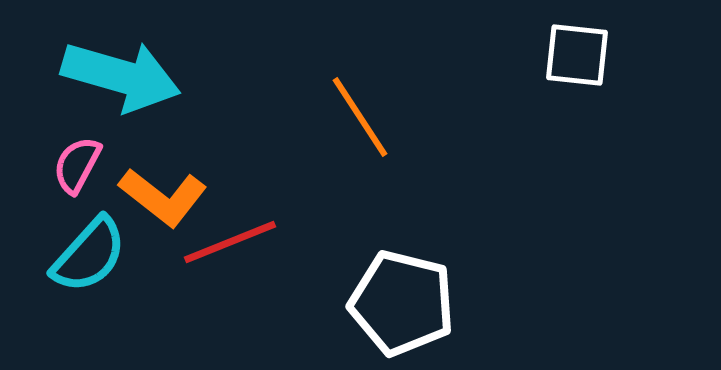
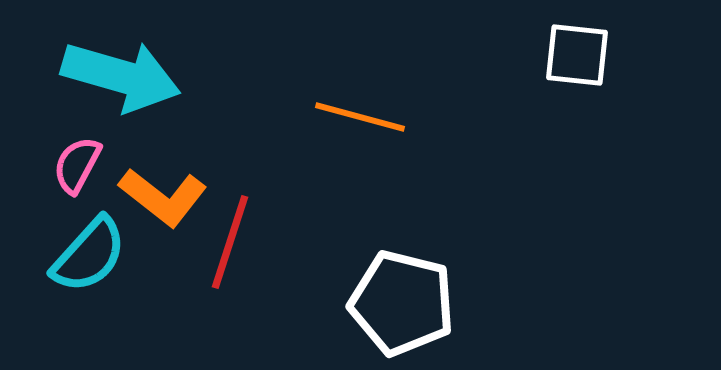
orange line: rotated 42 degrees counterclockwise
red line: rotated 50 degrees counterclockwise
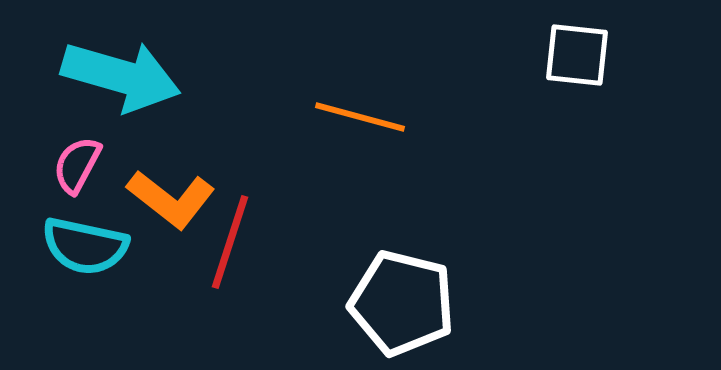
orange L-shape: moved 8 px right, 2 px down
cyan semicircle: moved 4 px left, 9 px up; rotated 60 degrees clockwise
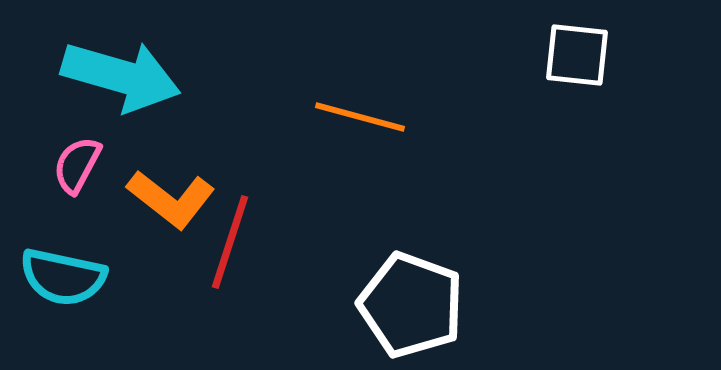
cyan semicircle: moved 22 px left, 31 px down
white pentagon: moved 9 px right, 2 px down; rotated 6 degrees clockwise
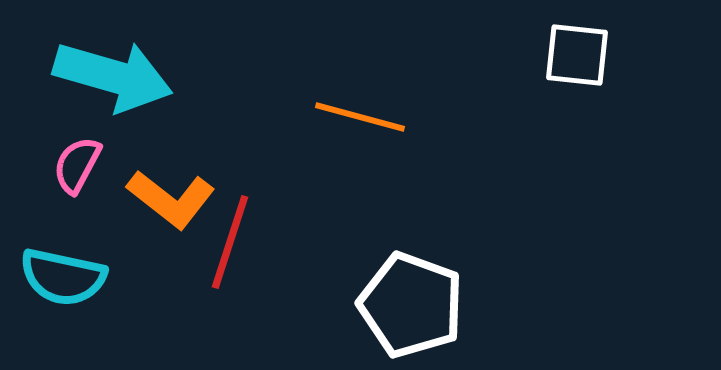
cyan arrow: moved 8 px left
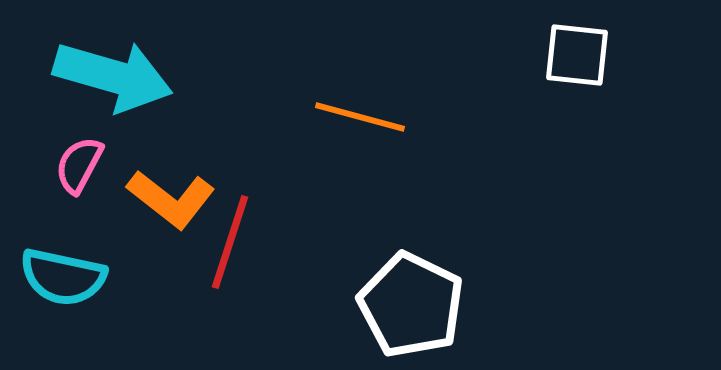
pink semicircle: moved 2 px right
white pentagon: rotated 6 degrees clockwise
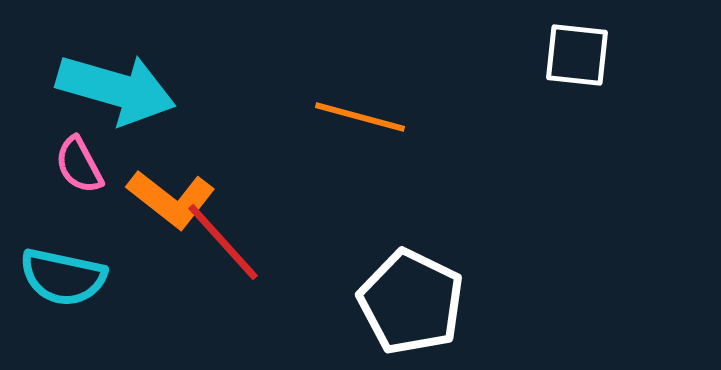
cyan arrow: moved 3 px right, 13 px down
pink semicircle: rotated 56 degrees counterclockwise
red line: moved 7 px left; rotated 60 degrees counterclockwise
white pentagon: moved 3 px up
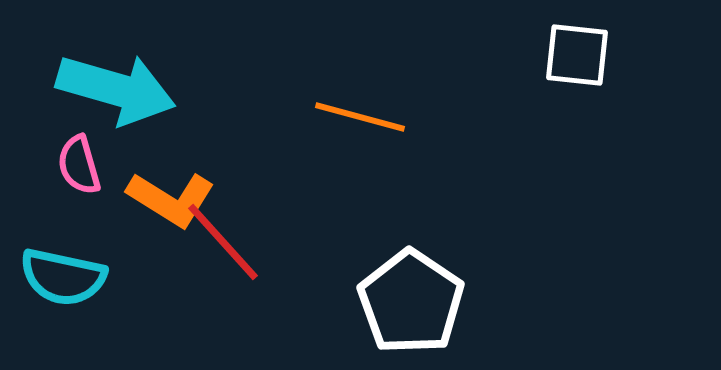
pink semicircle: rotated 12 degrees clockwise
orange L-shape: rotated 6 degrees counterclockwise
white pentagon: rotated 8 degrees clockwise
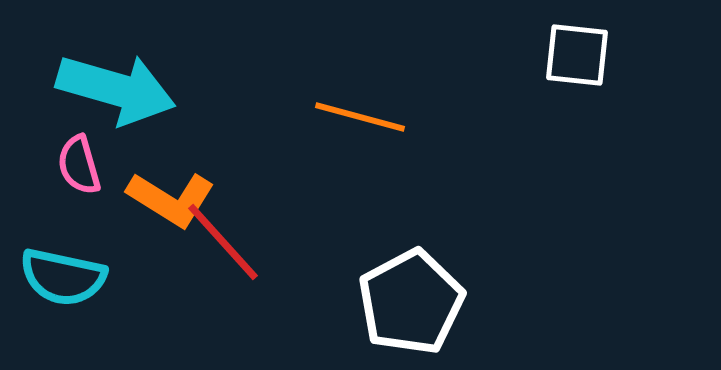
white pentagon: rotated 10 degrees clockwise
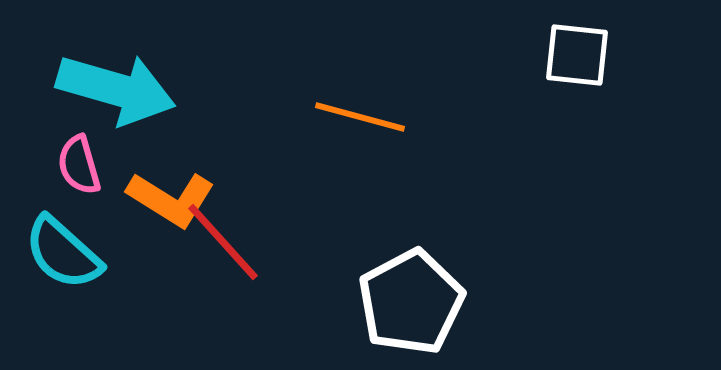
cyan semicircle: moved 24 px up; rotated 30 degrees clockwise
